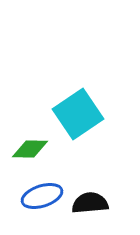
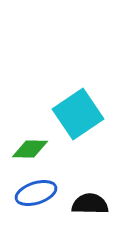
blue ellipse: moved 6 px left, 3 px up
black semicircle: moved 1 px down; rotated 6 degrees clockwise
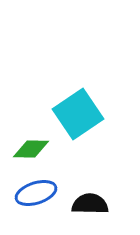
green diamond: moved 1 px right
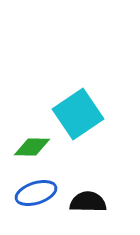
green diamond: moved 1 px right, 2 px up
black semicircle: moved 2 px left, 2 px up
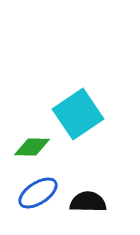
blue ellipse: moved 2 px right; rotated 15 degrees counterclockwise
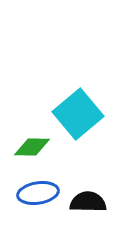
cyan square: rotated 6 degrees counterclockwise
blue ellipse: rotated 24 degrees clockwise
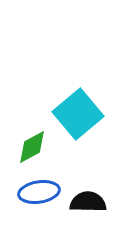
green diamond: rotated 30 degrees counterclockwise
blue ellipse: moved 1 px right, 1 px up
